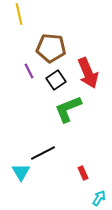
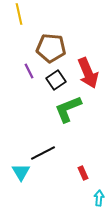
cyan arrow: rotated 28 degrees counterclockwise
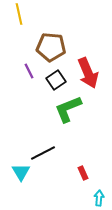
brown pentagon: moved 1 px up
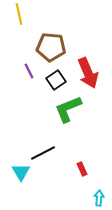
red rectangle: moved 1 px left, 4 px up
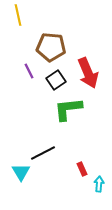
yellow line: moved 1 px left, 1 px down
green L-shape: rotated 16 degrees clockwise
cyan arrow: moved 14 px up
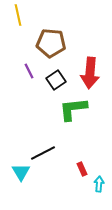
brown pentagon: moved 4 px up
red arrow: moved 2 px right; rotated 28 degrees clockwise
green L-shape: moved 5 px right
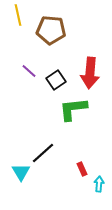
brown pentagon: moved 13 px up
purple line: rotated 21 degrees counterclockwise
black line: rotated 15 degrees counterclockwise
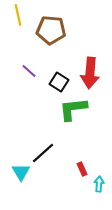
black square: moved 3 px right, 2 px down; rotated 24 degrees counterclockwise
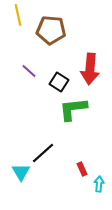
red arrow: moved 4 px up
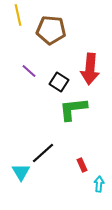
red rectangle: moved 4 px up
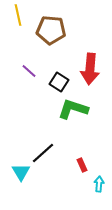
green L-shape: rotated 24 degrees clockwise
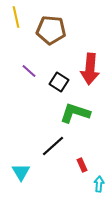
yellow line: moved 2 px left, 2 px down
green L-shape: moved 2 px right, 4 px down
black line: moved 10 px right, 7 px up
